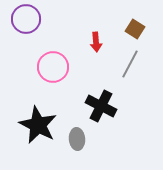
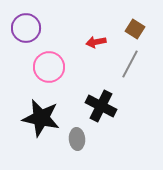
purple circle: moved 9 px down
red arrow: rotated 84 degrees clockwise
pink circle: moved 4 px left
black star: moved 3 px right, 7 px up; rotated 15 degrees counterclockwise
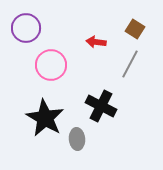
red arrow: rotated 18 degrees clockwise
pink circle: moved 2 px right, 2 px up
black star: moved 4 px right; rotated 18 degrees clockwise
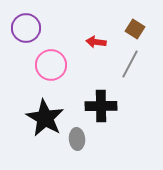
black cross: rotated 28 degrees counterclockwise
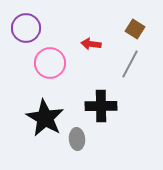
red arrow: moved 5 px left, 2 px down
pink circle: moved 1 px left, 2 px up
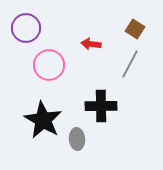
pink circle: moved 1 px left, 2 px down
black star: moved 2 px left, 2 px down
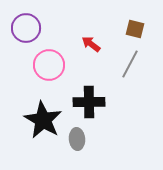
brown square: rotated 18 degrees counterclockwise
red arrow: rotated 30 degrees clockwise
black cross: moved 12 px left, 4 px up
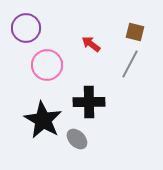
brown square: moved 3 px down
pink circle: moved 2 px left
gray ellipse: rotated 40 degrees counterclockwise
